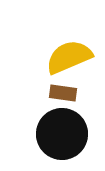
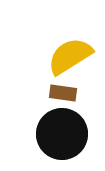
yellow semicircle: moved 1 px right, 1 px up; rotated 9 degrees counterclockwise
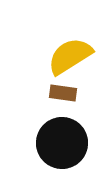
black circle: moved 9 px down
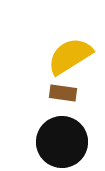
black circle: moved 1 px up
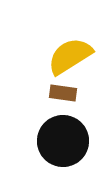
black circle: moved 1 px right, 1 px up
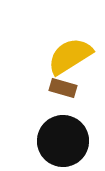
brown rectangle: moved 5 px up; rotated 8 degrees clockwise
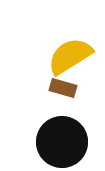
black circle: moved 1 px left, 1 px down
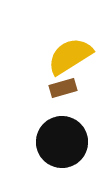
brown rectangle: rotated 32 degrees counterclockwise
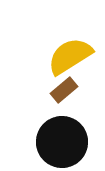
brown rectangle: moved 1 px right, 2 px down; rotated 24 degrees counterclockwise
